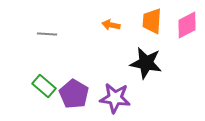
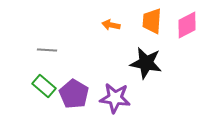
gray line: moved 16 px down
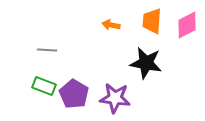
green rectangle: rotated 20 degrees counterclockwise
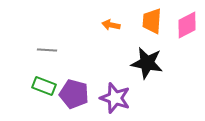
black star: moved 1 px right
purple pentagon: rotated 16 degrees counterclockwise
purple star: rotated 12 degrees clockwise
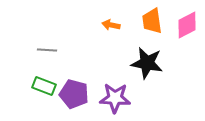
orange trapezoid: rotated 12 degrees counterclockwise
purple star: rotated 16 degrees counterclockwise
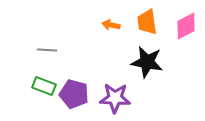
orange trapezoid: moved 5 px left, 1 px down
pink diamond: moved 1 px left, 1 px down
black star: moved 1 px up
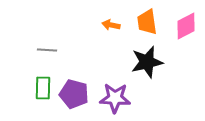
black star: rotated 24 degrees counterclockwise
green rectangle: moved 1 px left, 2 px down; rotated 70 degrees clockwise
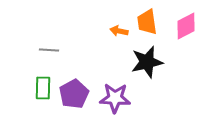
orange arrow: moved 8 px right, 6 px down
gray line: moved 2 px right
purple pentagon: rotated 28 degrees clockwise
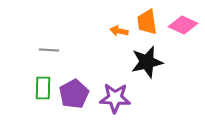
pink diamond: moved 3 px left, 1 px up; rotated 52 degrees clockwise
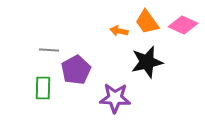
orange trapezoid: rotated 28 degrees counterclockwise
purple pentagon: moved 2 px right, 24 px up
